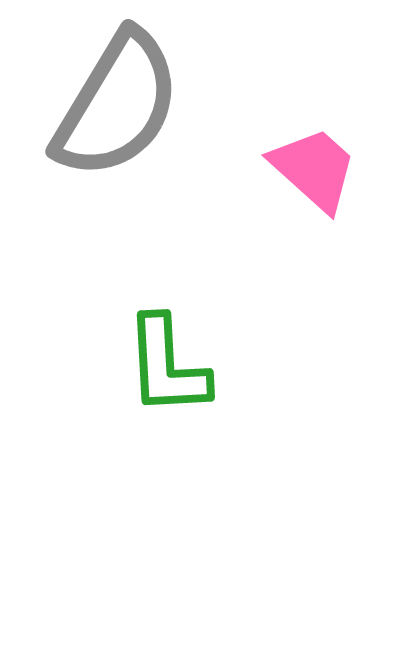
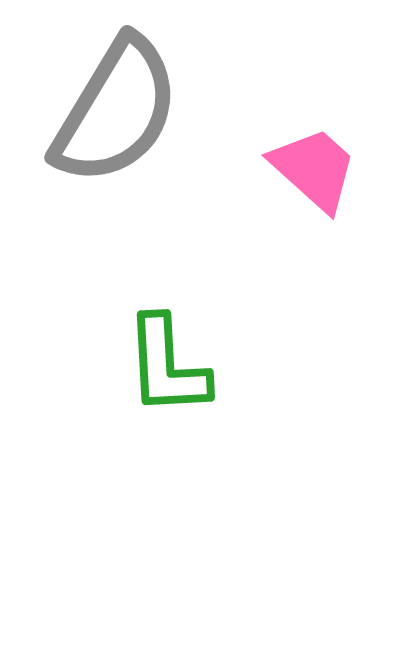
gray semicircle: moved 1 px left, 6 px down
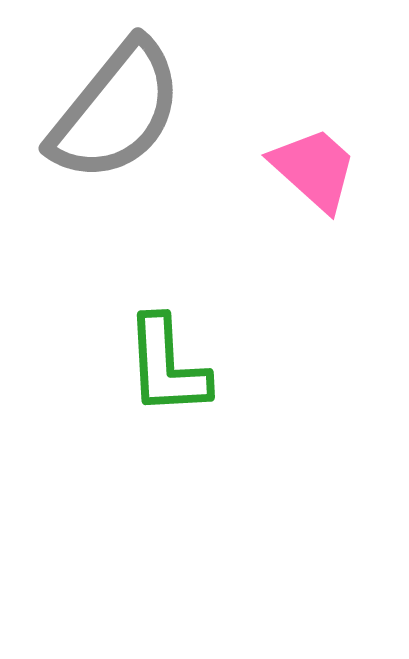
gray semicircle: rotated 8 degrees clockwise
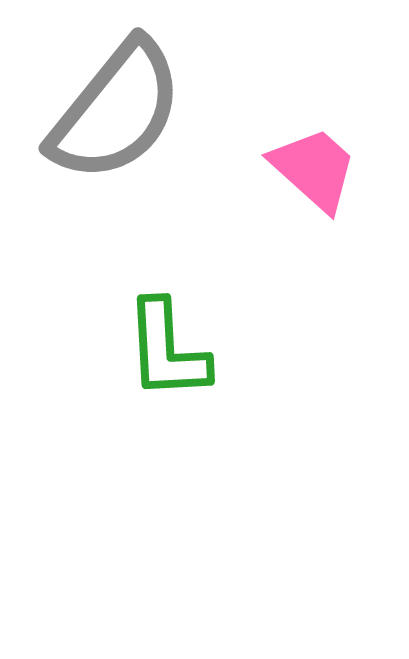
green L-shape: moved 16 px up
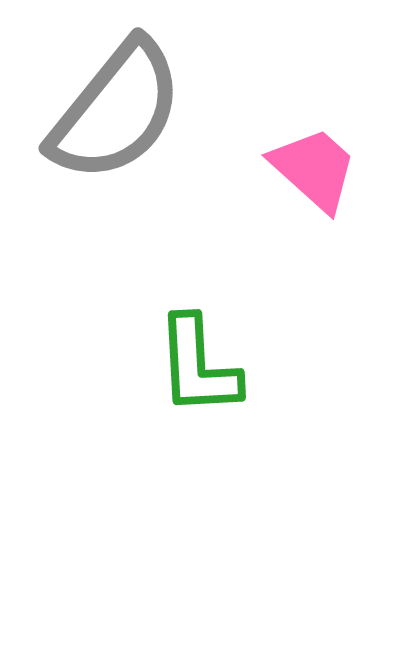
green L-shape: moved 31 px right, 16 px down
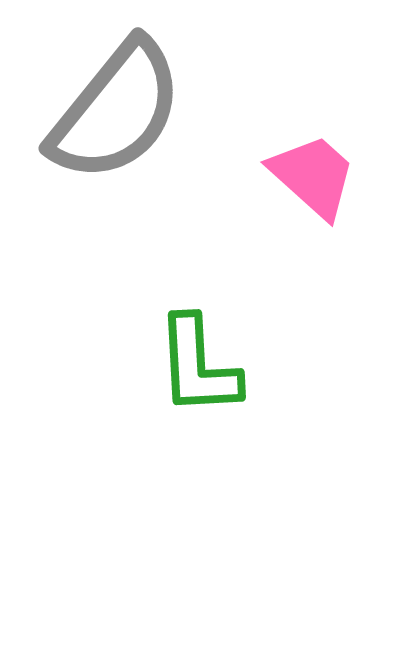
pink trapezoid: moved 1 px left, 7 px down
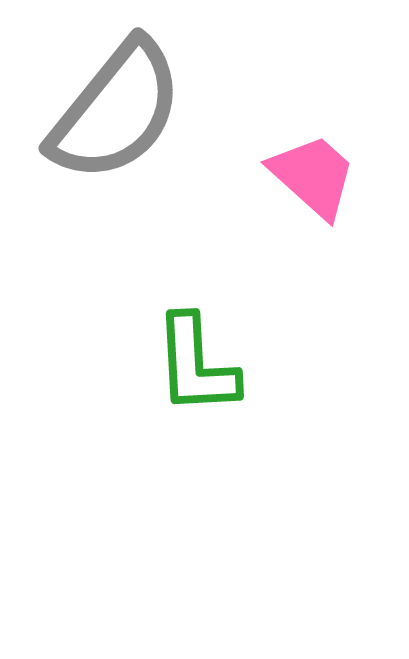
green L-shape: moved 2 px left, 1 px up
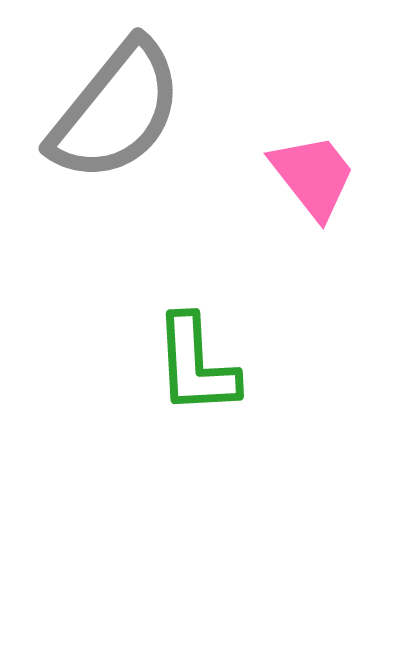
pink trapezoid: rotated 10 degrees clockwise
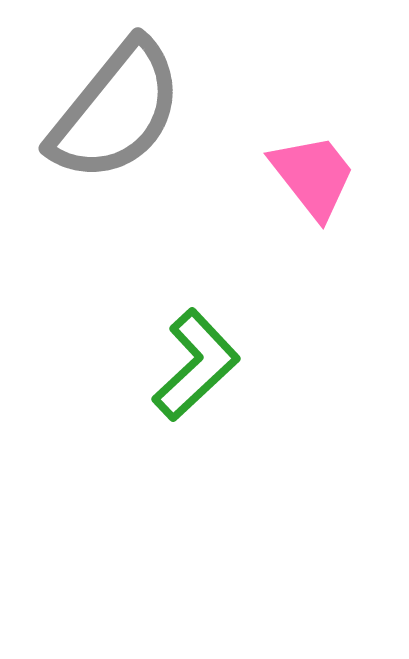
green L-shape: rotated 130 degrees counterclockwise
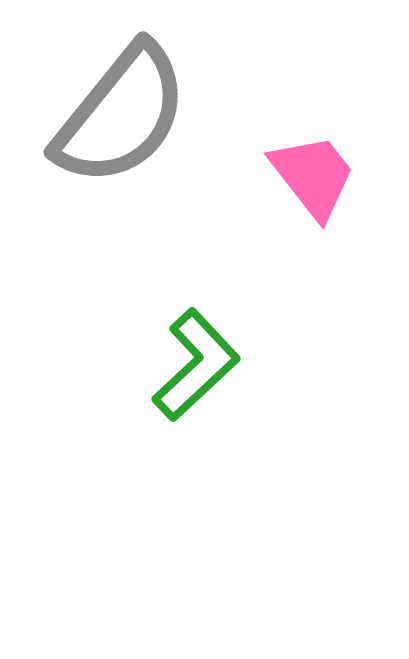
gray semicircle: moved 5 px right, 4 px down
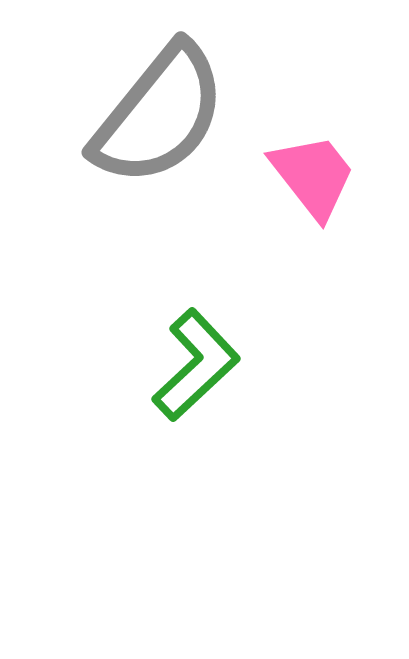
gray semicircle: moved 38 px right
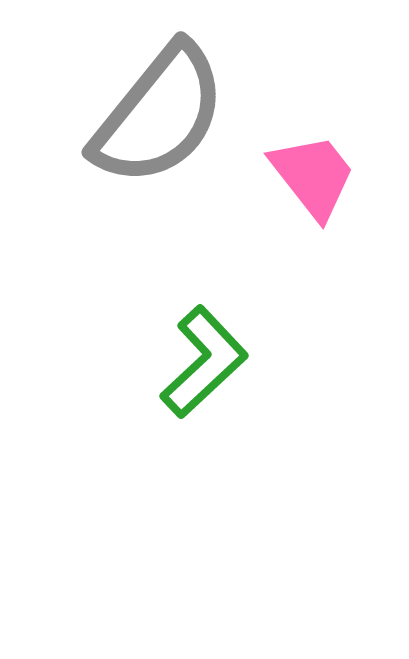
green L-shape: moved 8 px right, 3 px up
